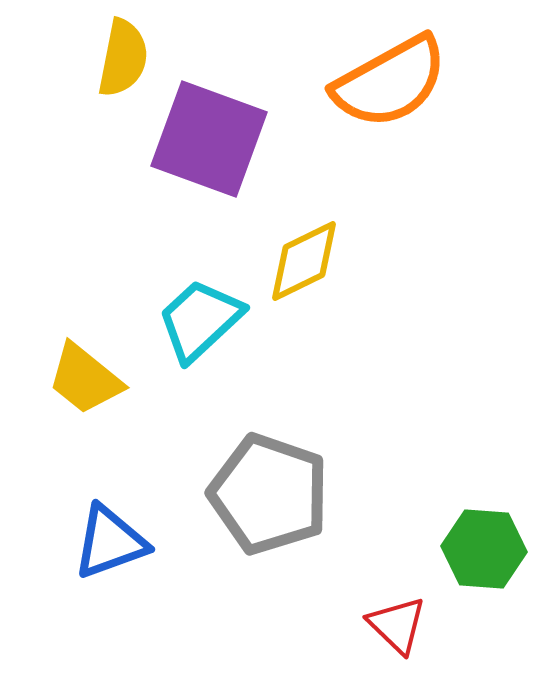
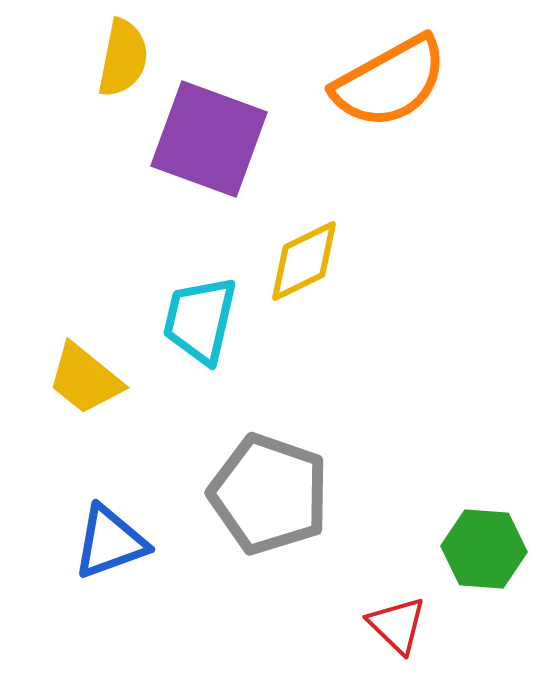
cyan trapezoid: rotated 34 degrees counterclockwise
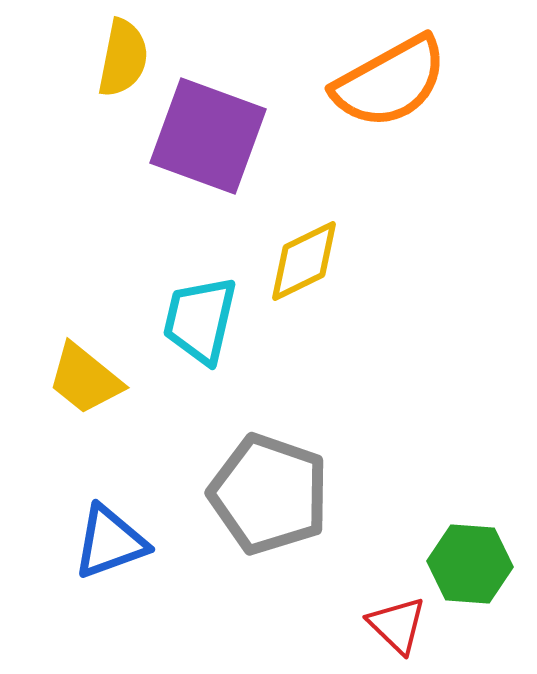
purple square: moved 1 px left, 3 px up
green hexagon: moved 14 px left, 15 px down
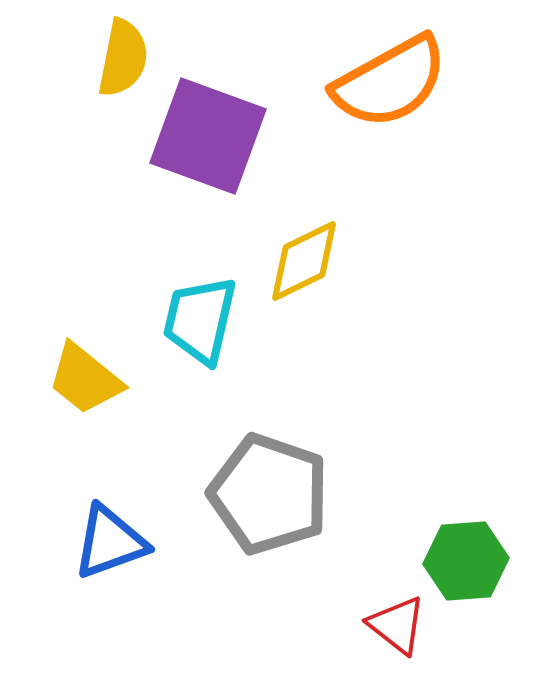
green hexagon: moved 4 px left, 3 px up; rotated 8 degrees counterclockwise
red triangle: rotated 6 degrees counterclockwise
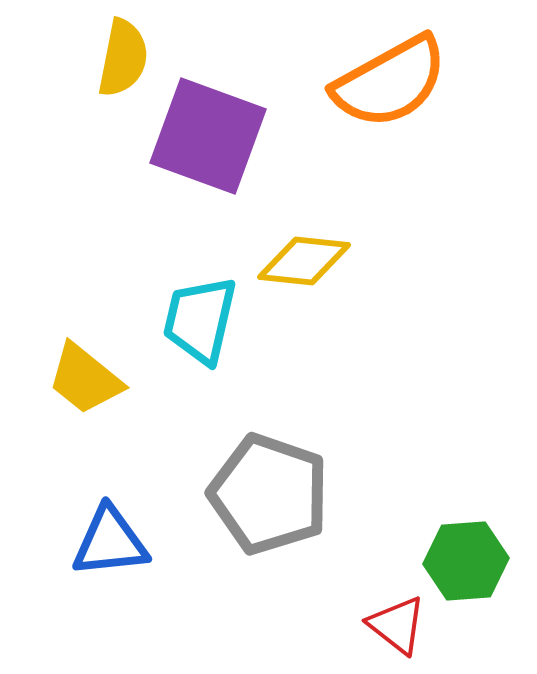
yellow diamond: rotated 32 degrees clockwise
blue triangle: rotated 14 degrees clockwise
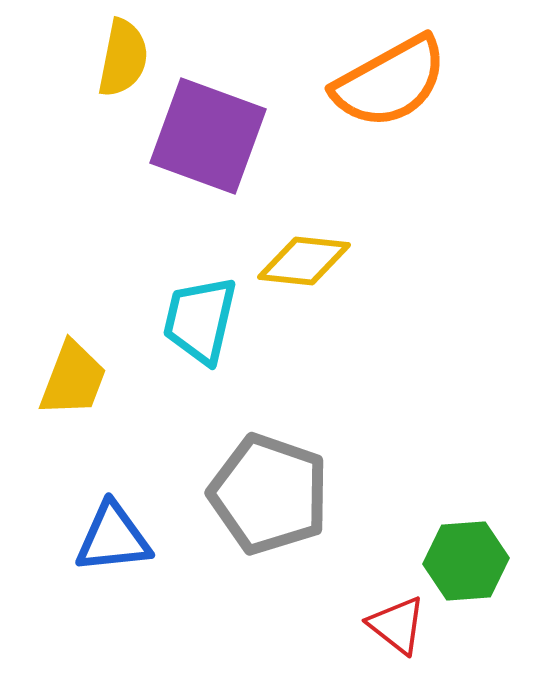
yellow trapezoid: moved 12 px left; rotated 108 degrees counterclockwise
blue triangle: moved 3 px right, 4 px up
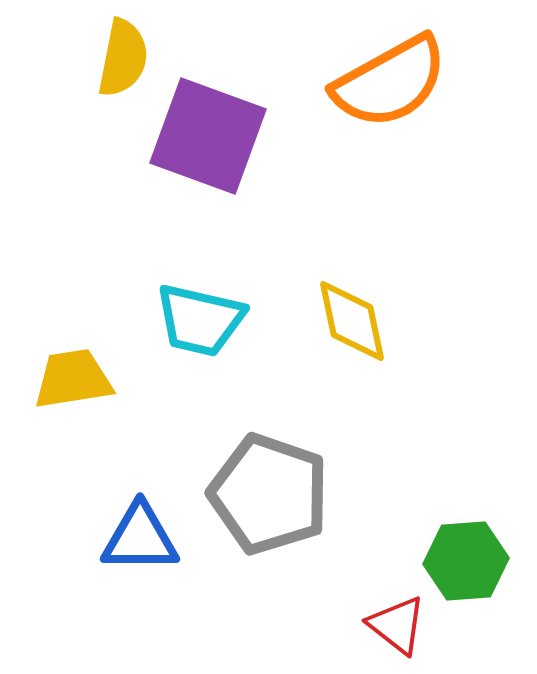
yellow diamond: moved 48 px right, 60 px down; rotated 72 degrees clockwise
cyan trapezoid: rotated 90 degrees counterclockwise
yellow trapezoid: rotated 120 degrees counterclockwise
blue triangle: moved 27 px right; rotated 6 degrees clockwise
